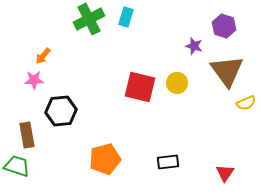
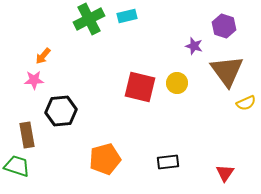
cyan rectangle: moved 1 px right, 1 px up; rotated 60 degrees clockwise
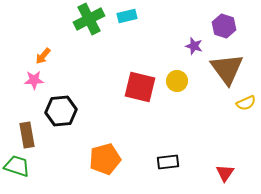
brown triangle: moved 2 px up
yellow circle: moved 2 px up
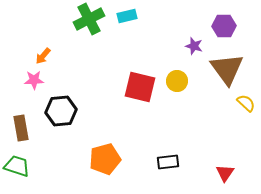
purple hexagon: rotated 20 degrees counterclockwise
yellow semicircle: rotated 114 degrees counterclockwise
brown rectangle: moved 6 px left, 7 px up
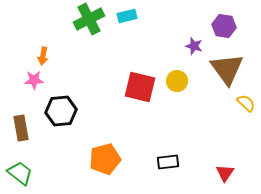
purple hexagon: rotated 10 degrees clockwise
orange arrow: rotated 30 degrees counterclockwise
green trapezoid: moved 3 px right, 7 px down; rotated 20 degrees clockwise
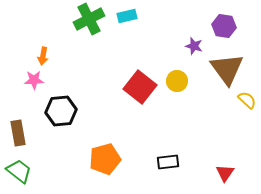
red square: rotated 24 degrees clockwise
yellow semicircle: moved 1 px right, 3 px up
brown rectangle: moved 3 px left, 5 px down
green trapezoid: moved 1 px left, 2 px up
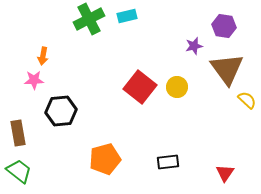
purple star: rotated 30 degrees counterclockwise
yellow circle: moved 6 px down
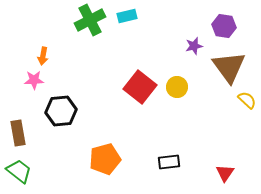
green cross: moved 1 px right, 1 px down
brown triangle: moved 2 px right, 2 px up
black rectangle: moved 1 px right
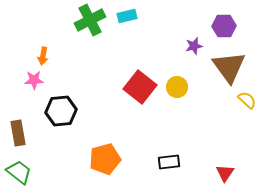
purple hexagon: rotated 10 degrees counterclockwise
green trapezoid: moved 1 px down
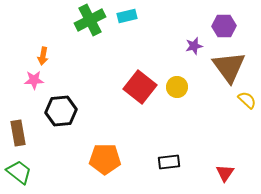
orange pentagon: rotated 16 degrees clockwise
